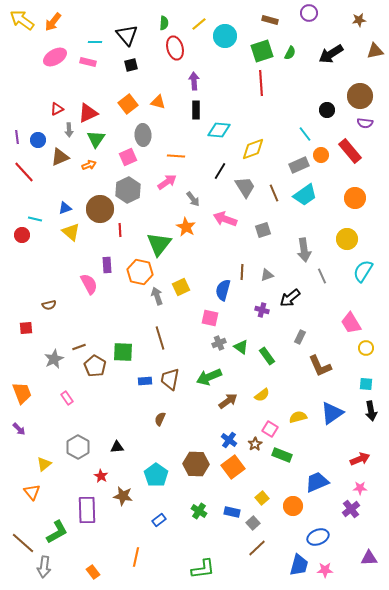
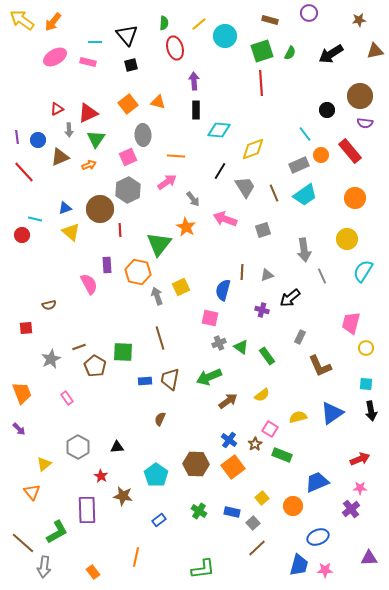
orange hexagon at (140, 272): moved 2 px left
pink trapezoid at (351, 323): rotated 45 degrees clockwise
gray star at (54, 359): moved 3 px left
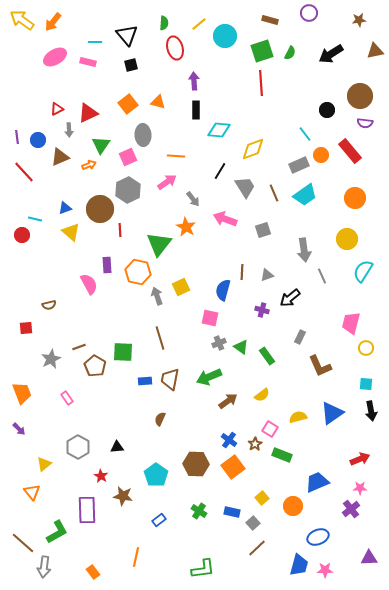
green triangle at (96, 139): moved 5 px right, 6 px down
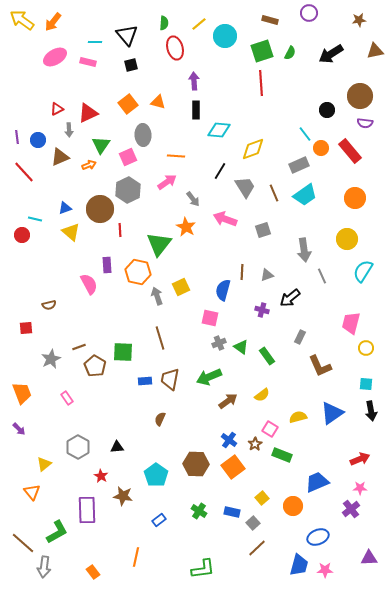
orange circle at (321, 155): moved 7 px up
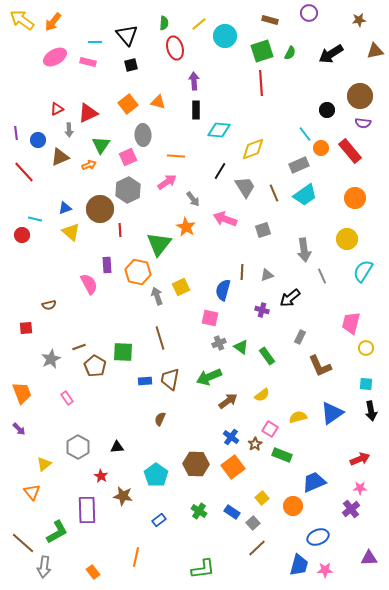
purple semicircle at (365, 123): moved 2 px left
purple line at (17, 137): moved 1 px left, 4 px up
blue cross at (229, 440): moved 2 px right, 3 px up
blue trapezoid at (317, 482): moved 3 px left
blue rectangle at (232, 512): rotated 21 degrees clockwise
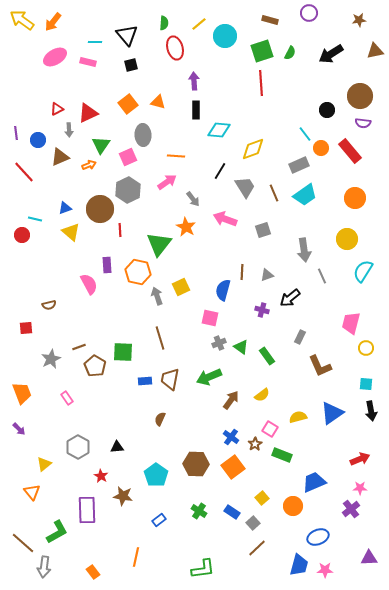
brown arrow at (228, 401): moved 3 px right, 1 px up; rotated 18 degrees counterclockwise
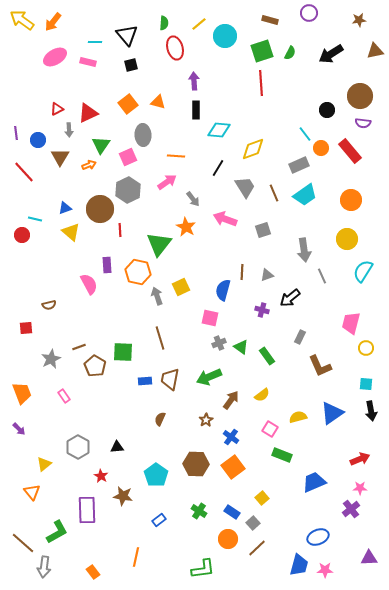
brown triangle at (60, 157): rotated 36 degrees counterclockwise
black line at (220, 171): moved 2 px left, 3 px up
orange circle at (355, 198): moved 4 px left, 2 px down
pink rectangle at (67, 398): moved 3 px left, 2 px up
brown star at (255, 444): moved 49 px left, 24 px up
orange circle at (293, 506): moved 65 px left, 33 px down
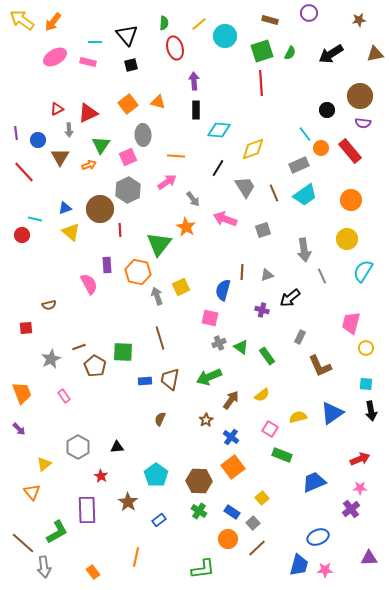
brown triangle at (375, 51): moved 3 px down
brown hexagon at (196, 464): moved 3 px right, 17 px down
brown star at (123, 496): moved 5 px right, 6 px down; rotated 24 degrees clockwise
gray arrow at (44, 567): rotated 15 degrees counterclockwise
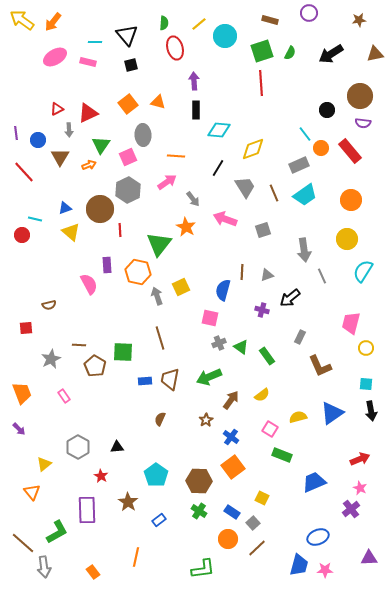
brown line at (79, 347): moved 2 px up; rotated 24 degrees clockwise
pink star at (360, 488): rotated 24 degrees clockwise
yellow square at (262, 498): rotated 24 degrees counterclockwise
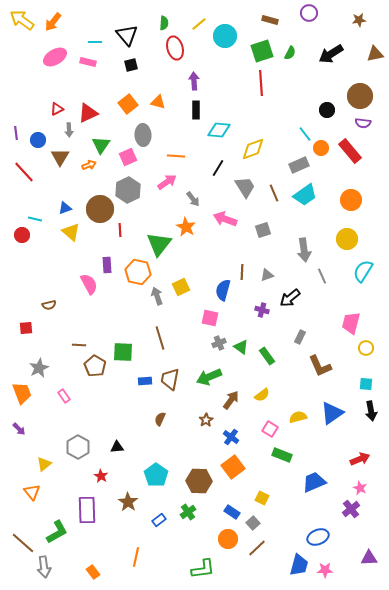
gray star at (51, 359): moved 12 px left, 9 px down
green cross at (199, 511): moved 11 px left, 1 px down; rotated 21 degrees clockwise
